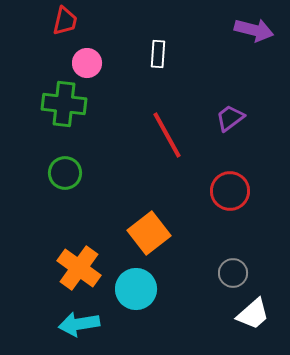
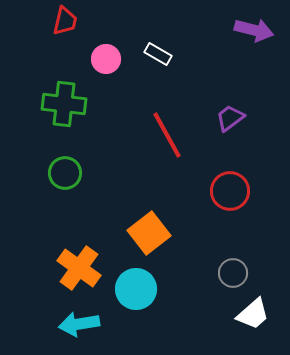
white rectangle: rotated 64 degrees counterclockwise
pink circle: moved 19 px right, 4 px up
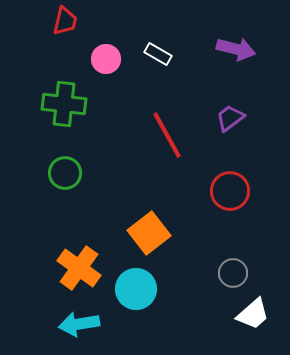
purple arrow: moved 18 px left, 19 px down
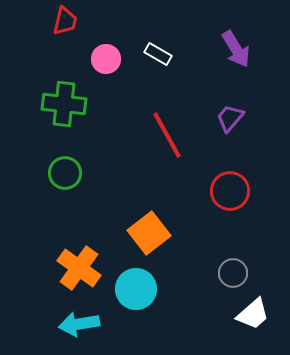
purple arrow: rotated 45 degrees clockwise
purple trapezoid: rotated 12 degrees counterclockwise
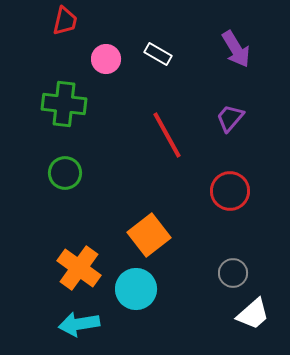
orange square: moved 2 px down
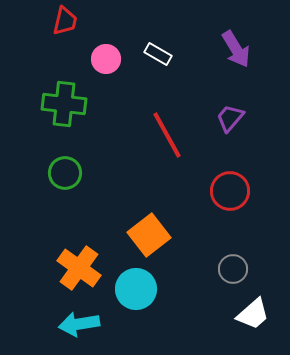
gray circle: moved 4 px up
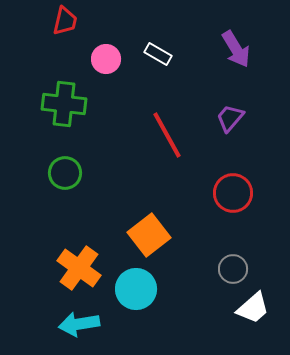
red circle: moved 3 px right, 2 px down
white trapezoid: moved 6 px up
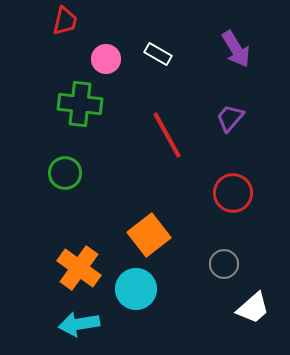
green cross: moved 16 px right
gray circle: moved 9 px left, 5 px up
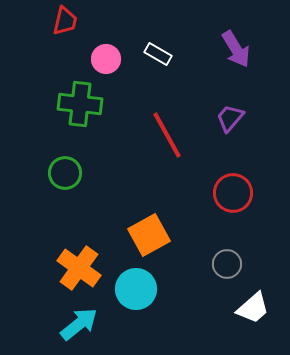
orange square: rotated 9 degrees clockwise
gray circle: moved 3 px right
cyan arrow: rotated 150 degrees clockwise
